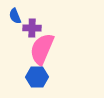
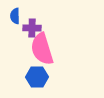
blue semicircle: rotated 21 degrees clockwise
pink semicircle: rotated 40 degrees counterclockwise
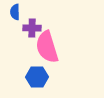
blue semicircle: moved 4 px up
pink semicircle: moved 5 px right, 2 px up
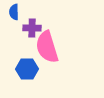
blue semicircle: moved 1 px left
blue hexagon: moved 10 px left, 8 px up
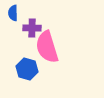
blue semicircle: moved 1 px left, 1 px down
blue hexagon: rotated 15 degrees clockwise
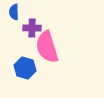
blue semicircle: moved 1 px right, 1 px up
blue hexagon: moved 2 px left, 1 px up
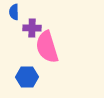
blue hexagon: moved 2 px right, 9 px down; rotated 15 degrees counterclockwise
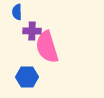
blue semicircle: moved 3 px right
purple cross: moved 3 px down
